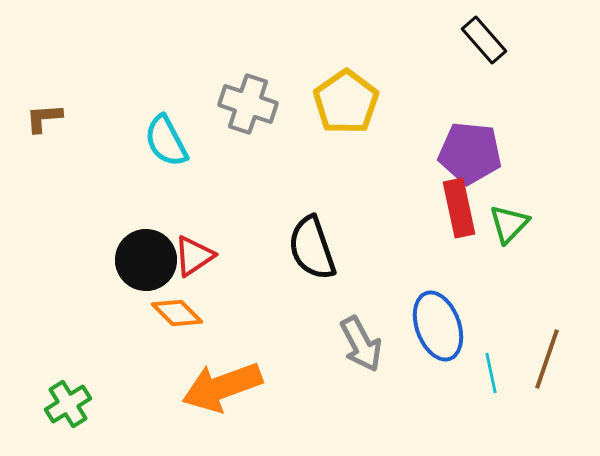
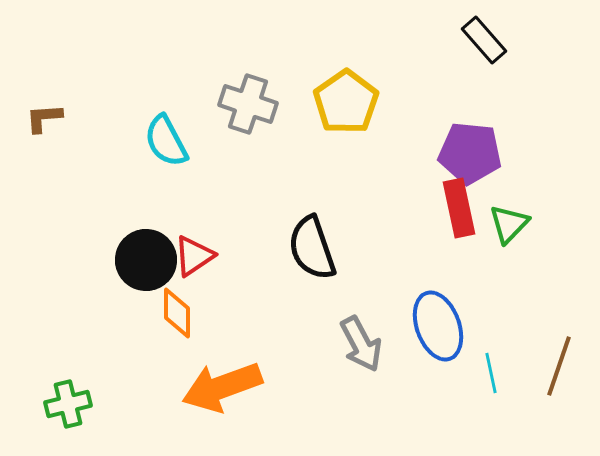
orange diamond: rotated 45 degrees clockwise
brown line: moved 12 px right, 7 px down
green cross: rotated 18 degrees clockwise
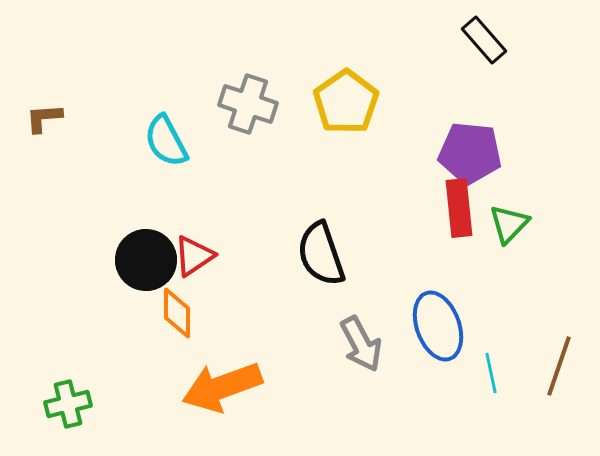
red rectangle: rotated 6 degrees clockwise
black semicircle: moved 9 px right, 6 px down
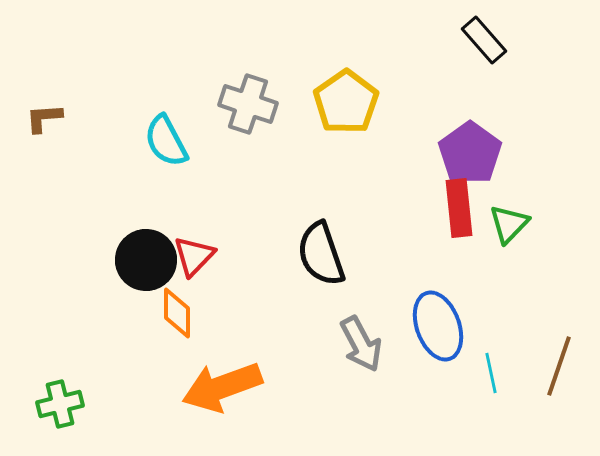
purple pentagon: rotated 30 degrees clockwise
red triangle: rotated 12 degrees counterclockwise
green cross: moved 8 px left
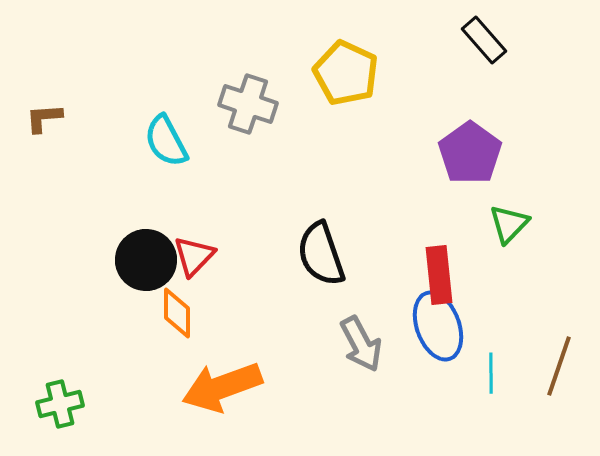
yellow pentagon: moved 29 px up; rotated 12 degrees counterclockwise
red rectangle: moved 20 px left, 67 px down
cyan line: rotated 12 degrees clockwise
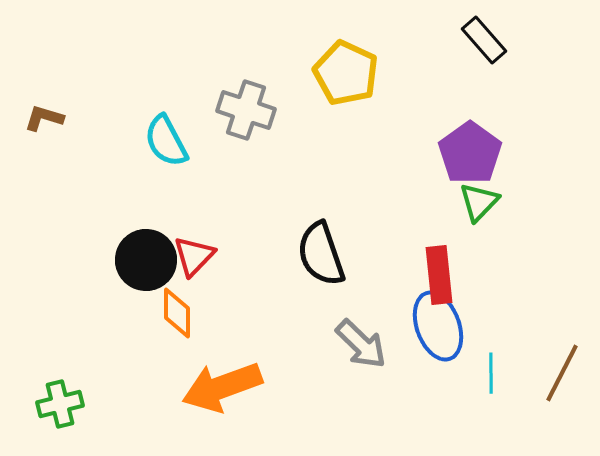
gray cross: moved 2 px left, 6 px down
brown L-shape: rotated 21 degrees clockwise
green triangle: moved 30 px left, 22 px up
gray arrow: rotated 18 degrees counterclockwise
brown line: moved 3 px right, 7 px down; rotated 8 degrees clockwise
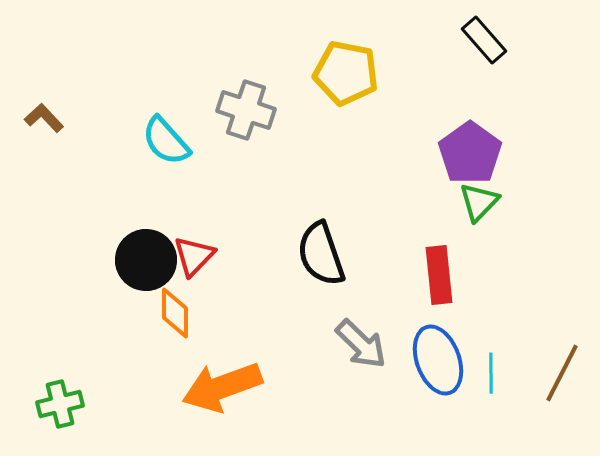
yellow pentagon: rotated 14 degrees counterclockwise
brown L-shape: rotated 30 degrees clockwise
cyan semicircle: rotated 14 degrees counterclockwise
orange diamond: moved 2 px left
blue ellipse: moved 34 px down
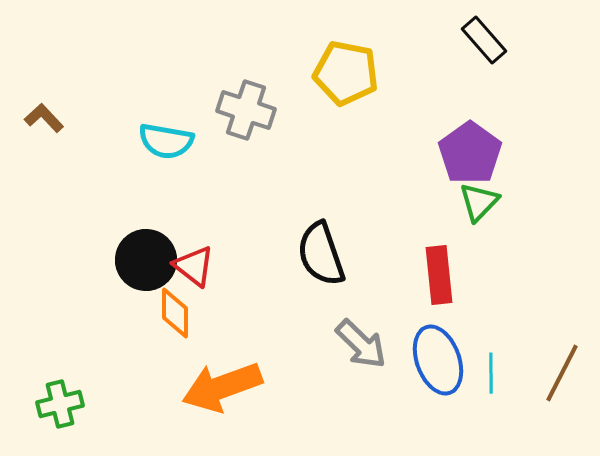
cyan semicircle: rotated 38 degrees counterclockwise
red triangle: moved 10 px down; rotated 36 degrees counterclockwise
